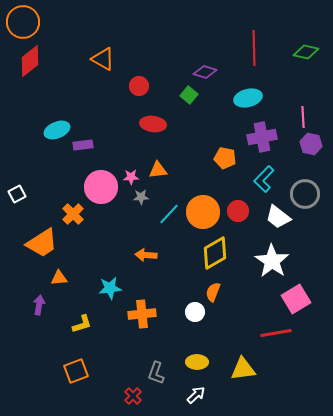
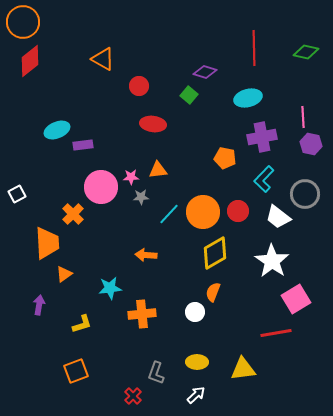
orange trapezoid at (42, 243): moved 5 px right; rotated 60 degrees counterclockwise
orange triangle at (59, 278): moved 5 px right, 4 px up; rotated 30 degrees counterclockwise
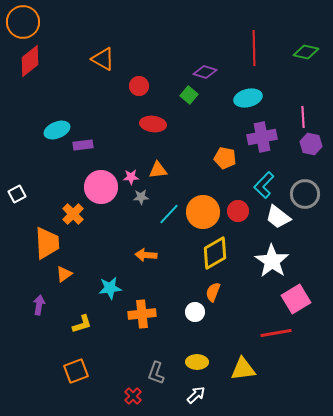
cyan L-shape at (264, 179): moved 6 px down
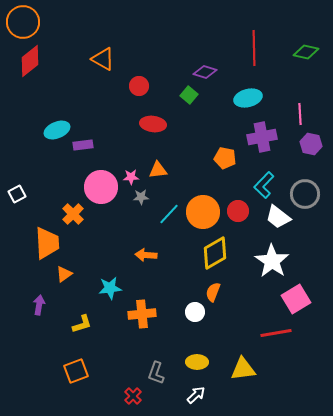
pink line at (303, 117): moved 3 px left, 3 px up
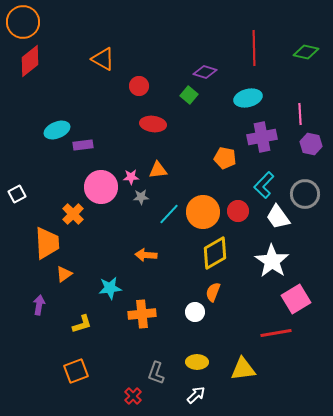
white trapezoid at (278, 217): rotated 16 degrees clockwise
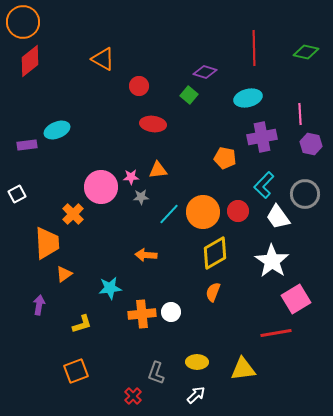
purple rectangle at (83, 145): moved 56 px left
white circle at (195, 312): moved 24 px left
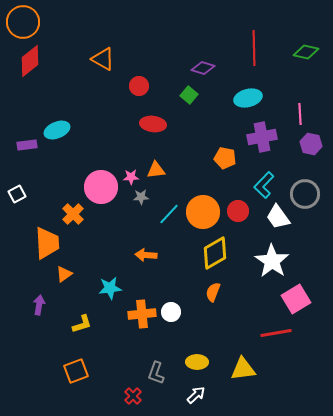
purple diamond at (205, 72): moved 2 px left, 4 px up
orange triangle at (158, 170): moved 2 px left
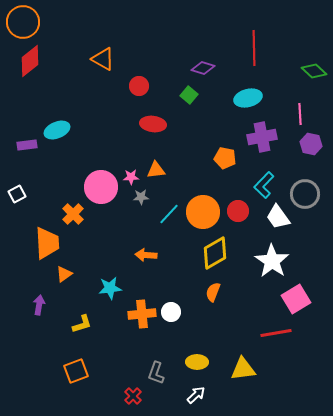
green diamond at (306, 52): moved 8 px right, 19 px down; rotated 30 degrees clockwise
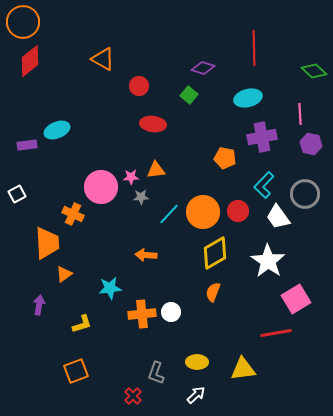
orange cross at (73, 214): rotated 20 degrees counterclockwise
white star at (272, 261): moved 4 px left
